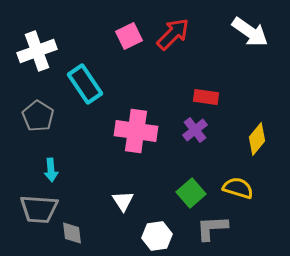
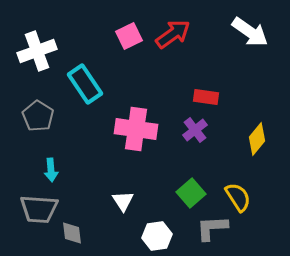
red arrow: rotated 9 degrees clockwise
pink cross: moved 2 px up
yellow semicircle: moved 9 px down; rotated 40 degrees clockwise
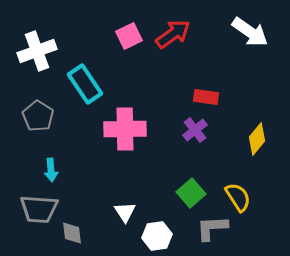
pink cross: moved 11 px left; rotated 9 degrees counterclockwise
white triangle: moved 2 px right, 11 px down
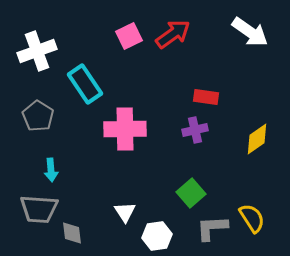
purple cross: rotated 25 degrees clockwise
yellow diamond: rotated 16 degrees clockwise
yellow semicircle: moved 14 px right, 21 px down
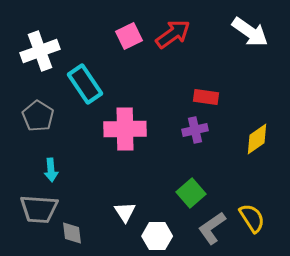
white cross: moved 3 px right
gray L-shape: rotated 32 degrees counterclockwise
white hexagon: rotated 8 degrees clockwise
